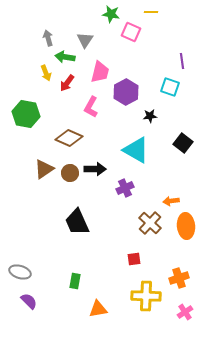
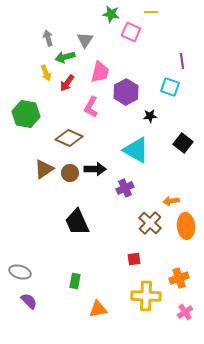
green arrow: rotated 24 degrees counterclockwise
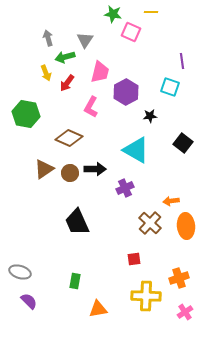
green star: moved 2 px right
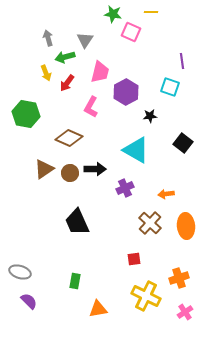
orange arrow: moved 5 px left, 7 px up
yellow cross: rotated 24 degrees clockwise
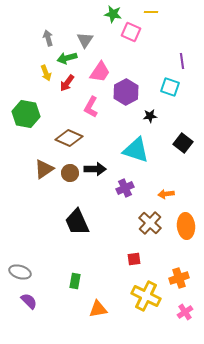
green arrow: moved 2 px right, 1 px down
pink trapezoid: rotated 20 degrees clockwise
cyan triangle: rotated 12 degrees counterclockwise
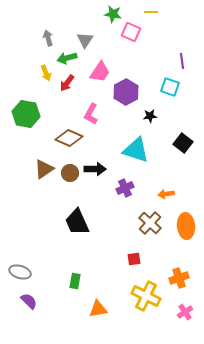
pink L-shape: moved 7 px down
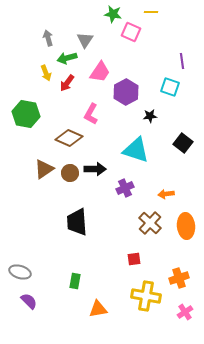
black trapezoid: rotated 20 degrees clockwise
yellow cross: rotated 16 degrees counterclockwise
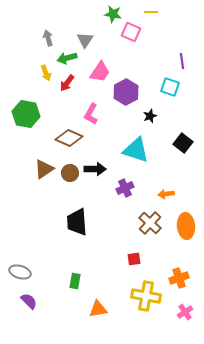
black star: rotated 16 degrees counterclockwise
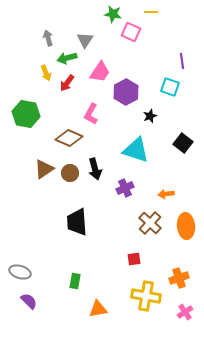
black arrow: rotated 75 degrees clockwise
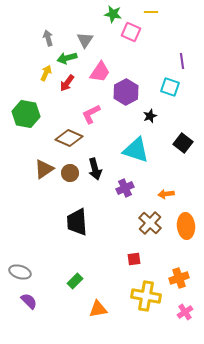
yellow arrow: rotated 133 degrees counterclockwise
pink L-shape: rotated 35 degrees clockwise
green rectangle: rotated 35 degrees clockwise
